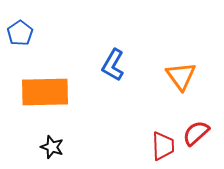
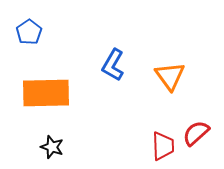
blue pentagon: moved 9 px right, 1 px up
orange triangle: moved 11 px left
orange rectangle: moved 1 px right, 1 px down
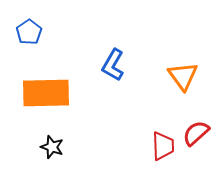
orange triangle: moved 13 px right
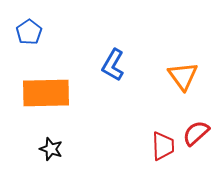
black star: moved 1 px left, 2 px down
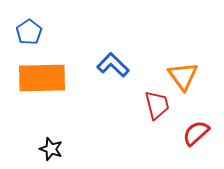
blue L-shape: rotated 104 degrees clockwise
orange rectangle: moved 4 px left, 15 px up
red trapezoid: moved 6 px left, 41 px up; rotated 12 degrees counterclockwise
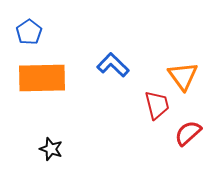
red semicircle: moved 8 px left
